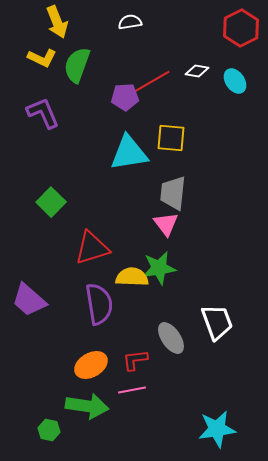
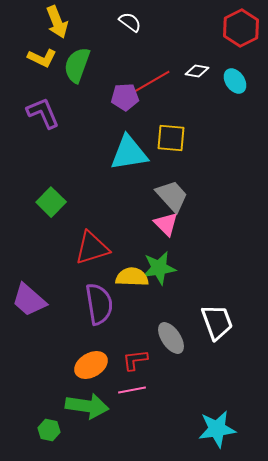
white semicircle: rotated 45 degrees clockwise
gray trapezoid: moved 1 px left, 3 px down; rotated 132 degrees clockwise
pink triangle: rotated 8 degrees counterclockwise
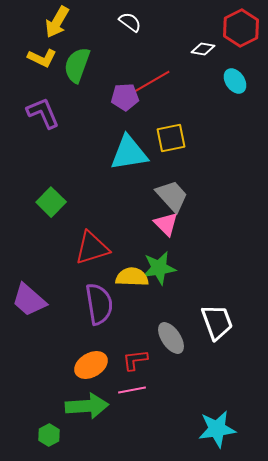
yellow arrow: rotated 52 degrees clockwise
white diamond: moved 6 px right, 22 px up
yellow square: rotated 16 degrees counterclockwise
green arrow: rotated 12 degrees counterclockwise
green hexagon: moved 5 px down; rotated 20 degrees clockwise
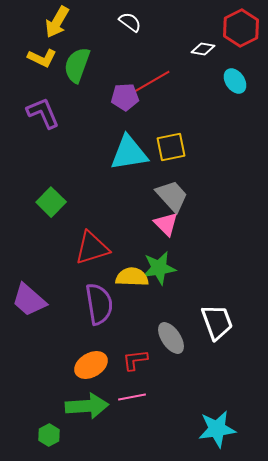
yellow square: moved 9 px down
pink line: moved 7 px down
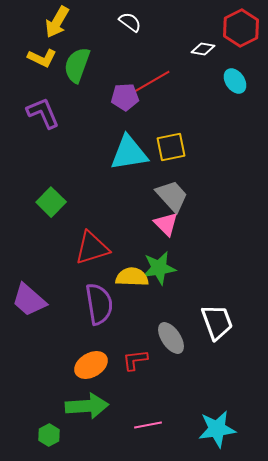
pink line: moved 16 px right, 28 px down
